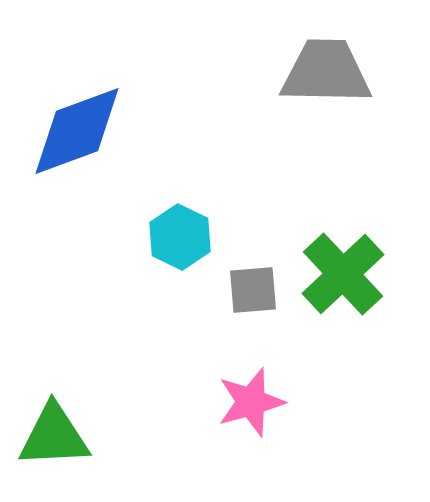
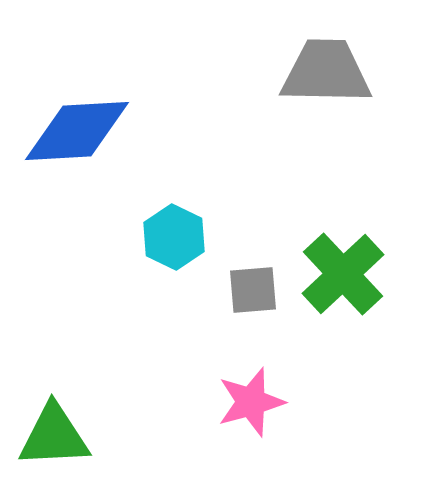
blue diamond: rotated 17 degrees clockwise
cyan hexagon: moved 6 px left
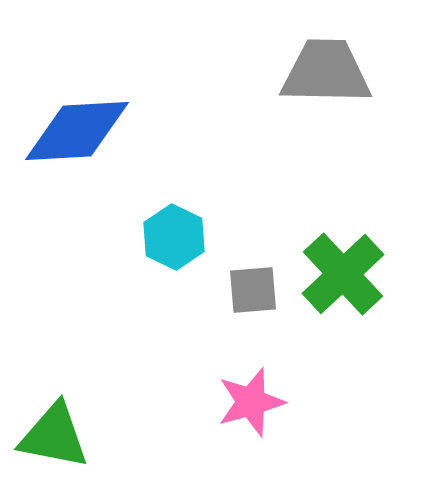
green triangle: rotated 14 degrees clockwise
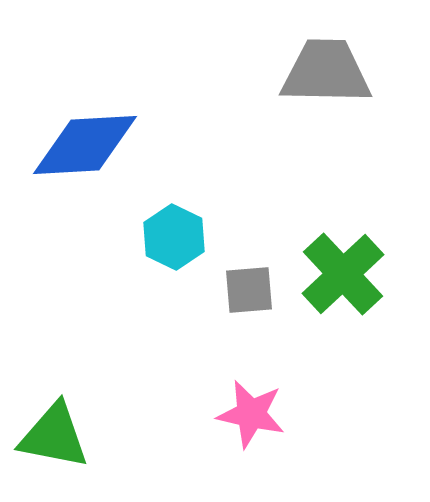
blue diamond: moved 8 px right, 14 px down
gray square: moved 4 px left
pink star: moved 12 px down; rotated 28 degrees clockwise
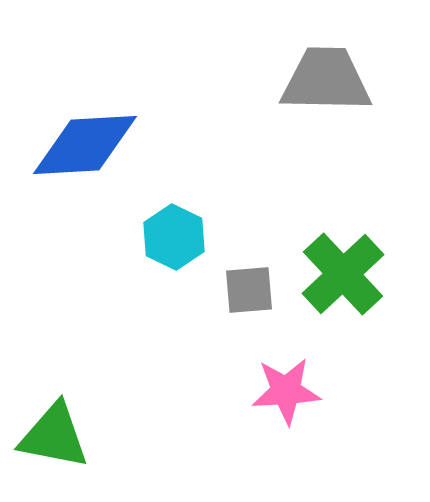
gray trapezoid: moved 8 px down
pink star: moved 35 px right, 23 px up; rotated 16 degrees counterclockwise
